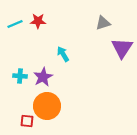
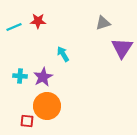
cyan line: moved 1 px left, 3 px down
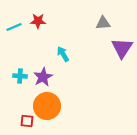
gray triangle: rotated 14 degrees clockwise
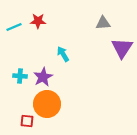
orange circle: moved 2 px up
